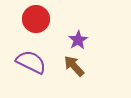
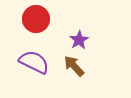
purple star: moved 1 px right
purple semicircle: moved 3 px right
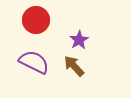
red circle: moved 1 px down
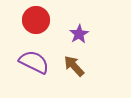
purple star: moved 6 px up
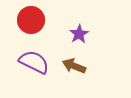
red circle: moved 5 px left
brown arrow: rotated 25 degrees counterclockwise
